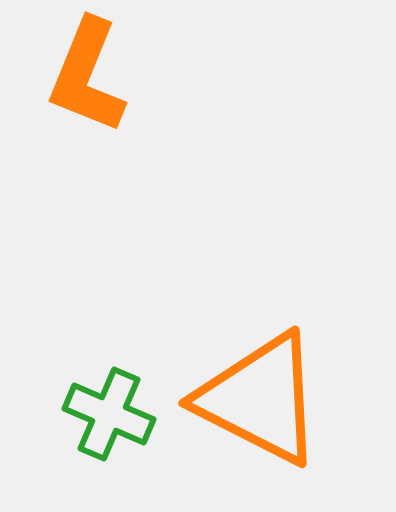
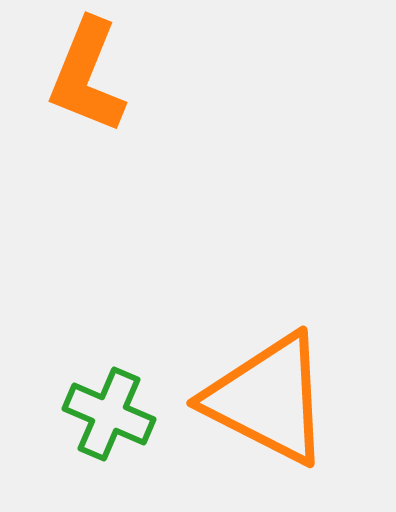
orange triangle: moved 8 px right
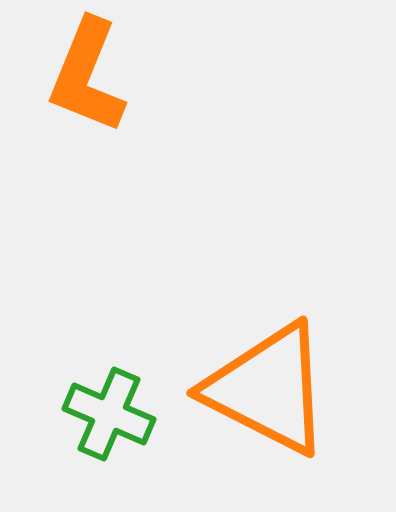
orange triangle: moved 10 px up
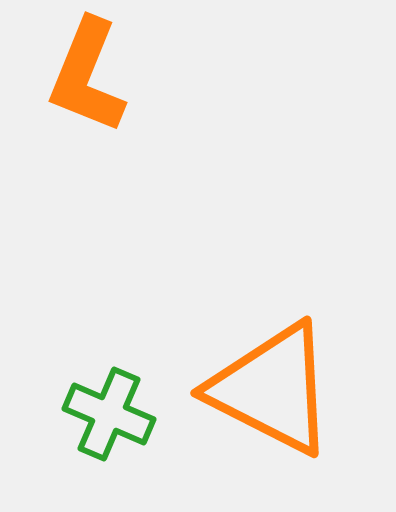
orange triangle: moved 4 px right
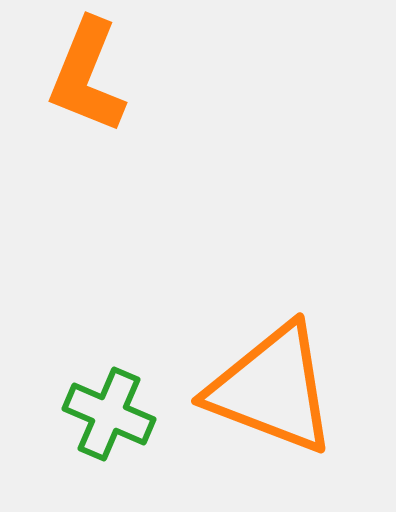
orange triangle: rotated 6 degrees counterclockwise
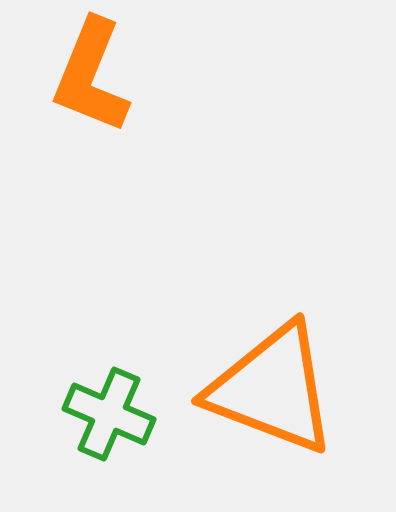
orange L-shape: moved 4 px right
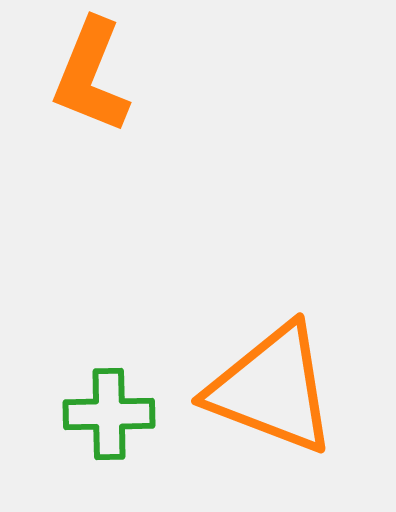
green cross: rotated 24 degrees counterclockwise
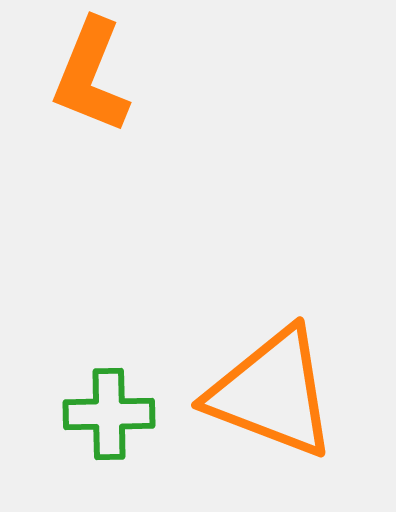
orange triangle: moved 4 px down
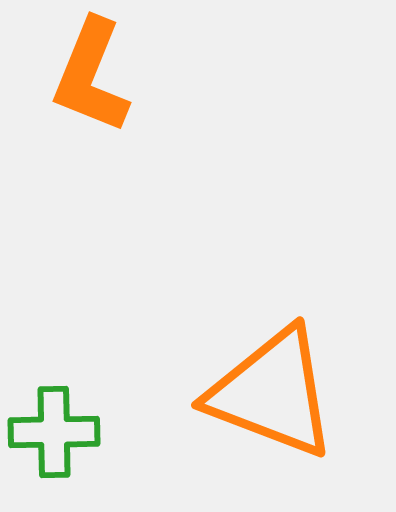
green cross: moved 55 px left, 18 px down
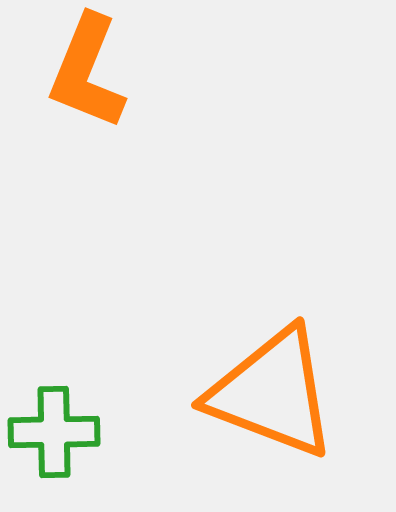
orange L-shape: moved 4 px left, 4 px up
